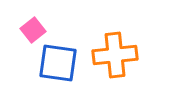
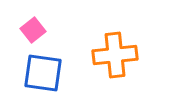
blue square: moved 15 px left, 10 px down
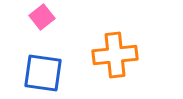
pink square: moved 9 px right, 13 px up
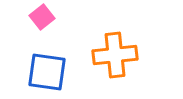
blue square: moved 4 px right, 1 px up
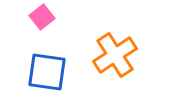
orange cross: rotated 27 degrees counterclockwise
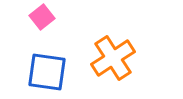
orange cross: moved 2 px left, 3 px down
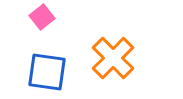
orange cross: rotated 12 degrees counterclockwise
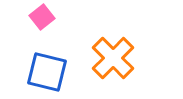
blue square: rotated 6 degrees clockwise
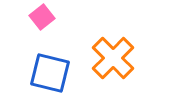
blue square: moved 3 px right, 1 px down
